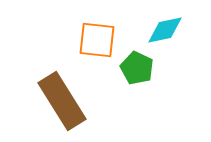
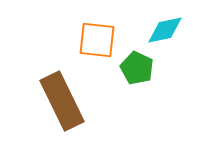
brown rectangle: rotated 6 degrees clockwise
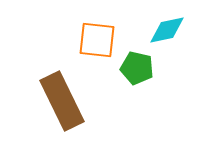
cyan diamond: moved 2 px right
green pentagon: rotated 12 degrees counterclockwise
